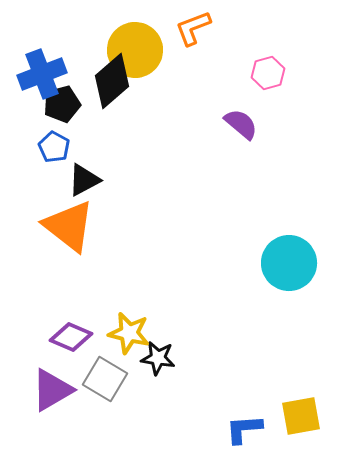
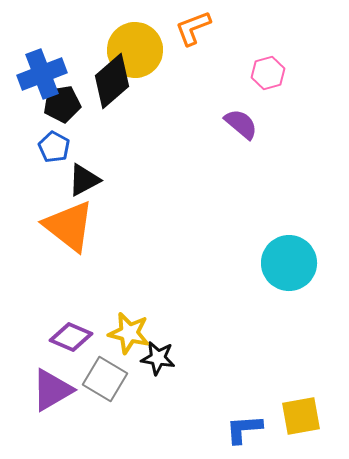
black pentagon: rotated 6 degrees clockwise
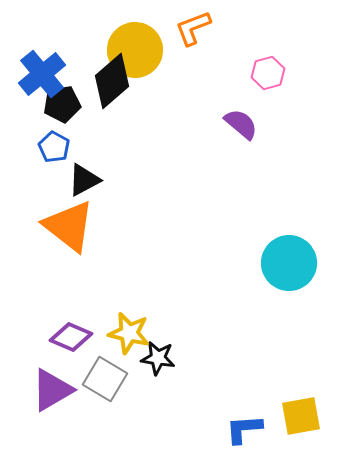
blue cross: rotated 18 degrees counterclockwise
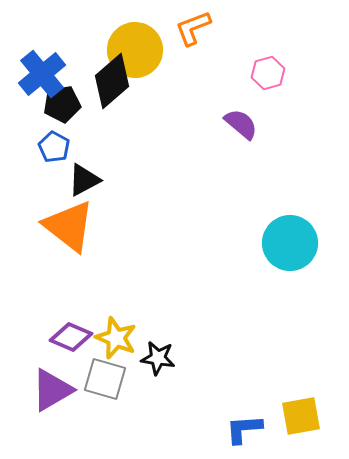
cyan circle: moved 1 px right, 20 px up
yellow star: moved 13 px left, 5 px down; rotated 9 degrees clockwise
gray square: rotated 15 degrees counterclockwise
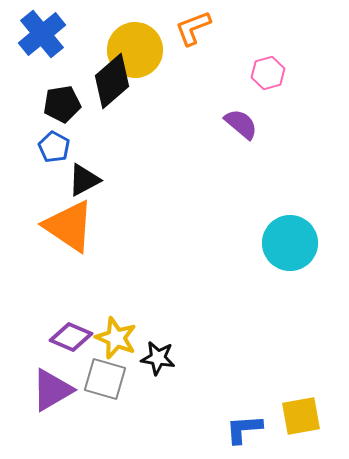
blue cross: moved 40 px up
orange triangle: rotated 4 degrees counterclockwise
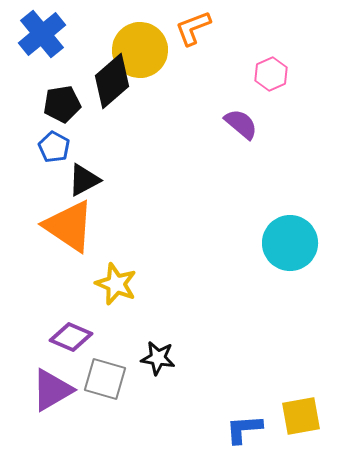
yellow circle: moved 5 px right
pink hexagon: moved 3 px right, 1 px down; rotated 8 degrees counterclockwise
yellow star: moved 54 px up
